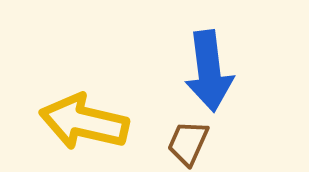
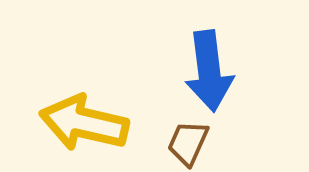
yellow arrow: moved 1 px down
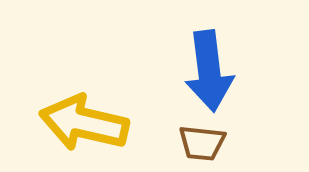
brown trapezoid: moved 14 px right; rotated 108 degrees counterclockwise
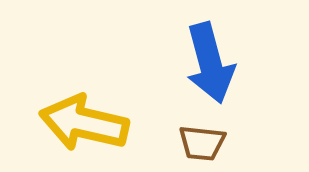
blue arrow: moved 1 px right, 8 px up; rotated 8 degrees counterclockwise
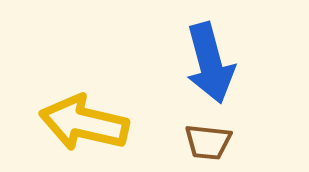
brown trapezoid: moved 6 px right, 1 px up
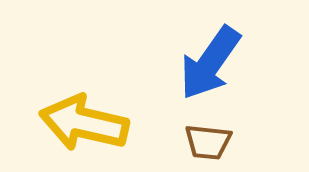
blue arrow: rotated 50 degrees clockwise
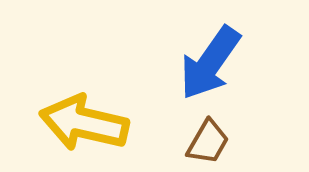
brown trapezoid: rotated 66 degrees counterclockwise
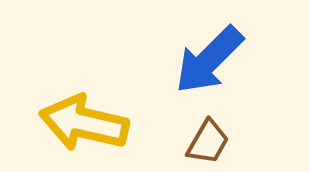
blue arrow: moved 1 px left, 3 px up; rotated 10 degrees clockwise
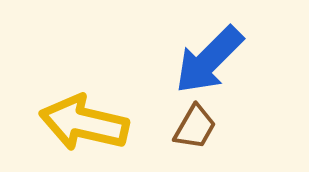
brown trapezoid: moved 13 px left, 15 px up
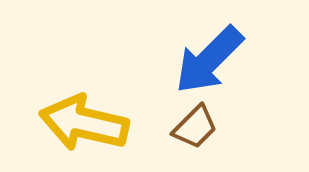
brown trapezoid: rotated 15 degrees clockwise
